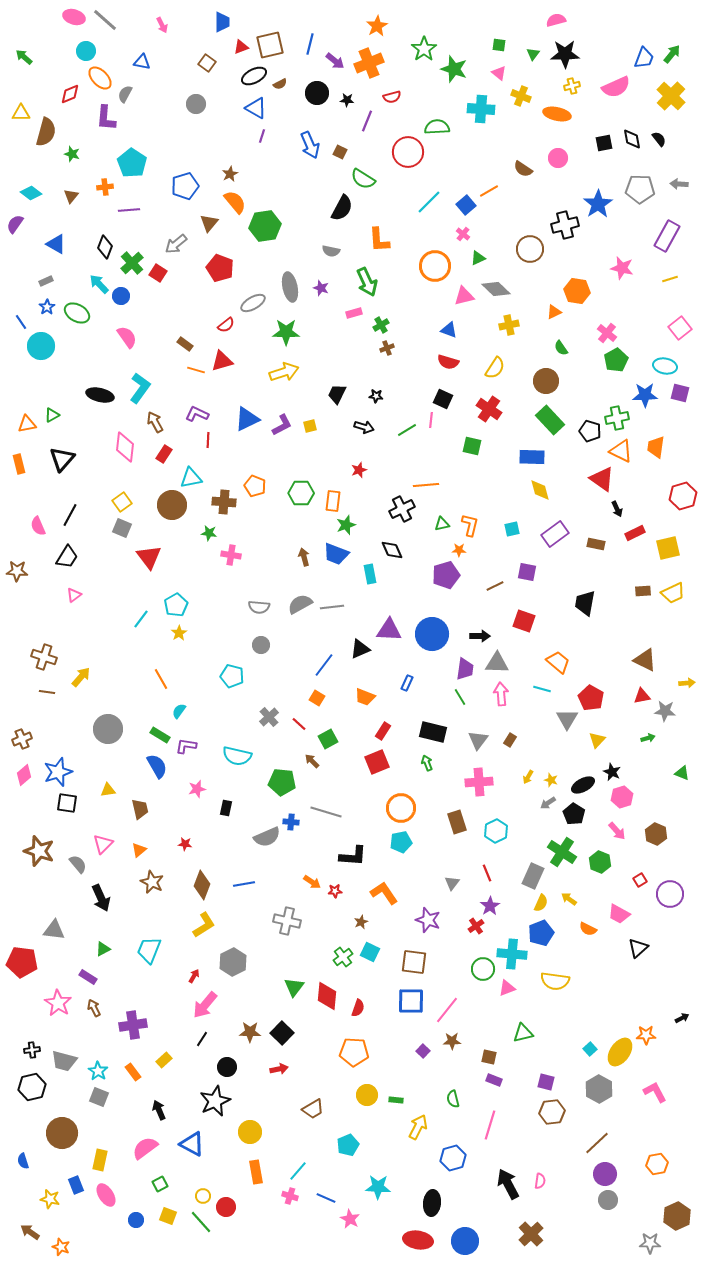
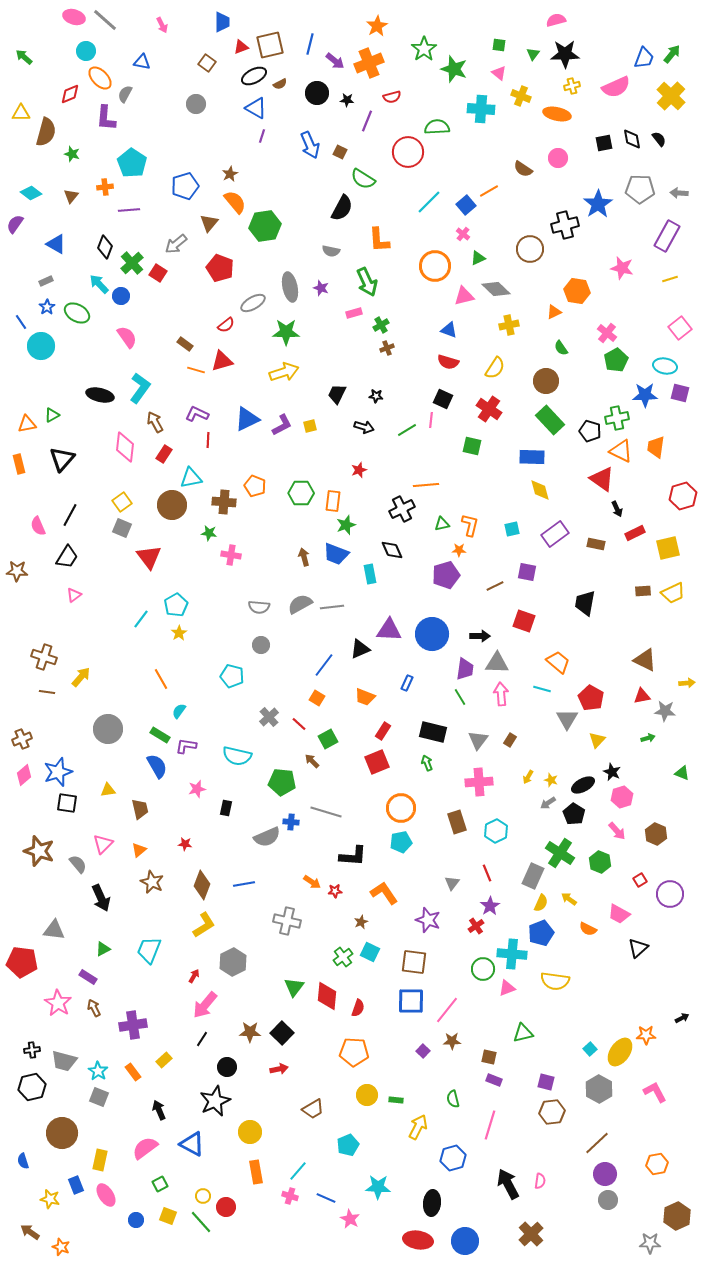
gray arrow at (679, 184): moved 9 px down
green cross at (562, 852): moved 2 px left, 1 px down
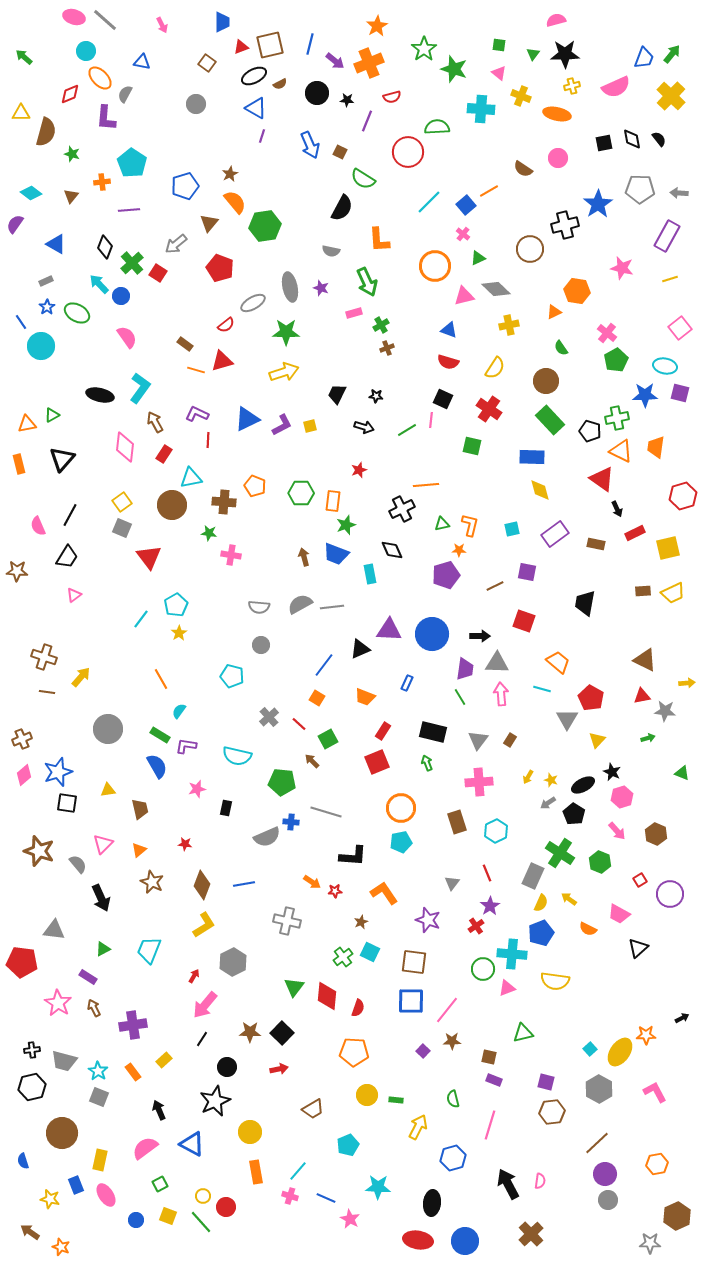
orange cross at (105, 187): moved 3 px left, 5 px up
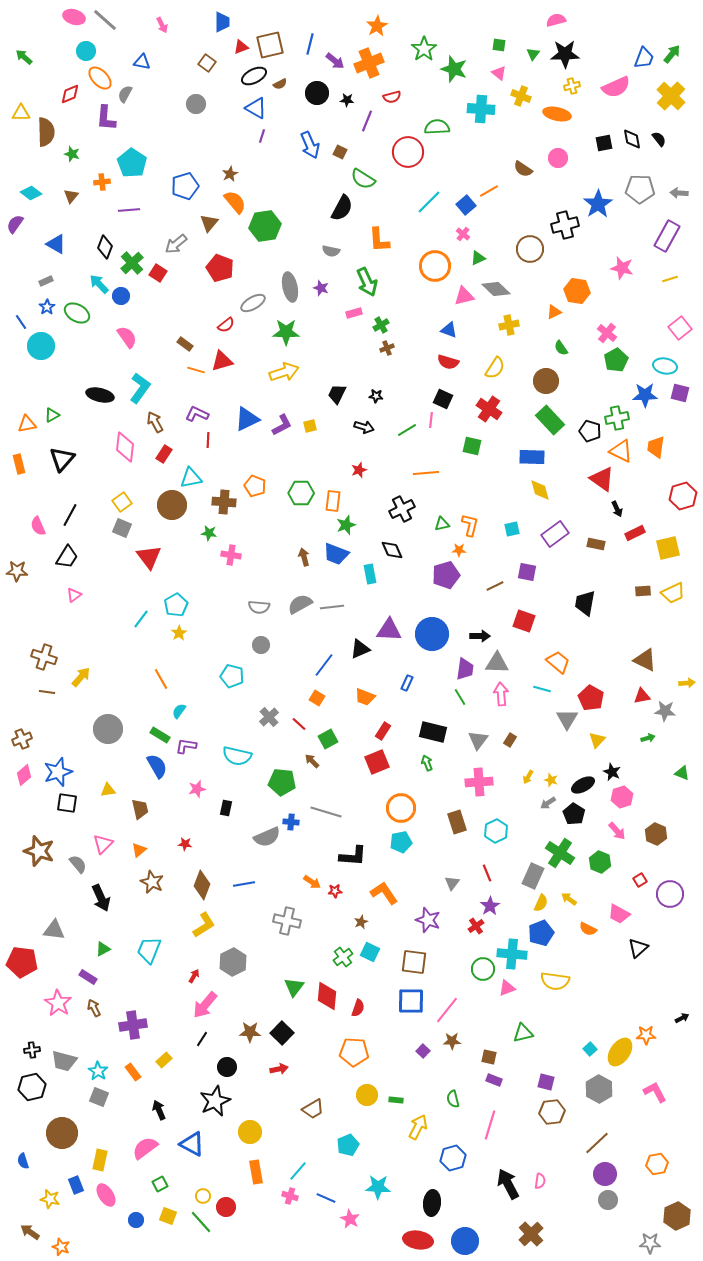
brown semicircle at (46, 132): rotated 16 degrees counterclockwise
orange line at (426, 485): moved 12 px up
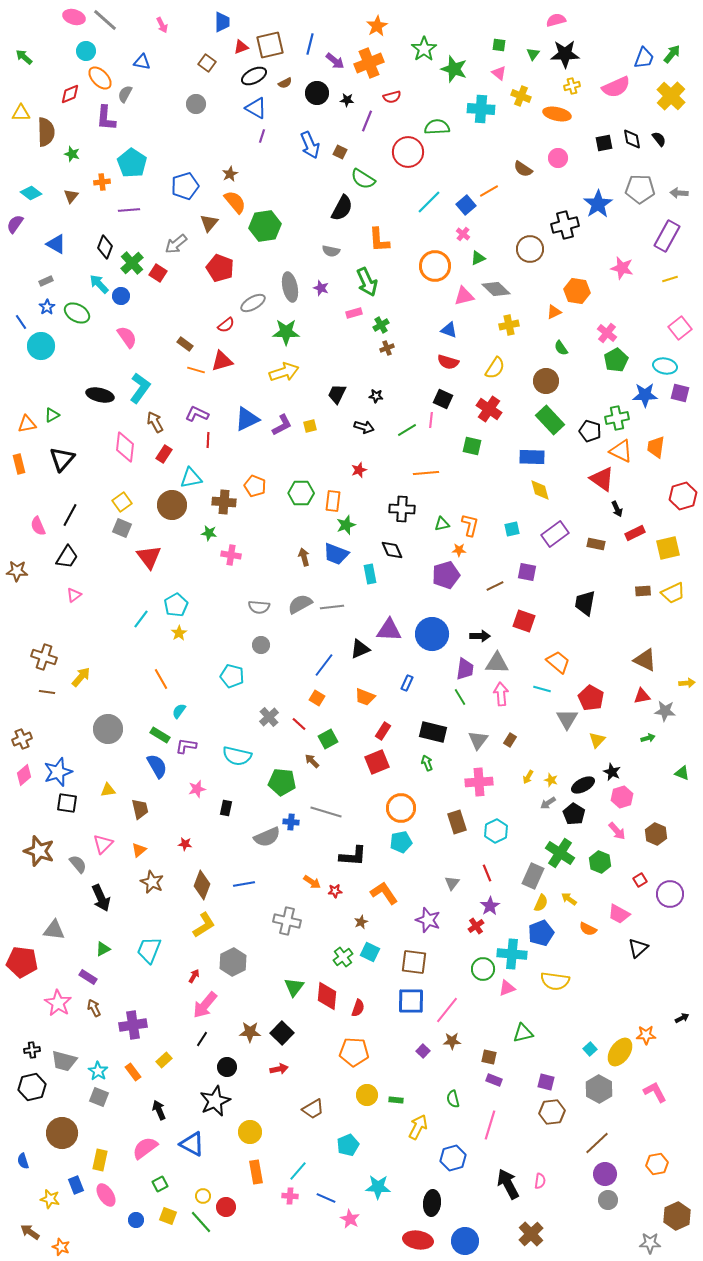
brown semicircle at (280, 84): moved 5 px right, 1 px up
black cross at (402, 509): rotated 30 degrees clockwise
pink cross at (290, 1196): rotated 14 degrees counterclockwise
